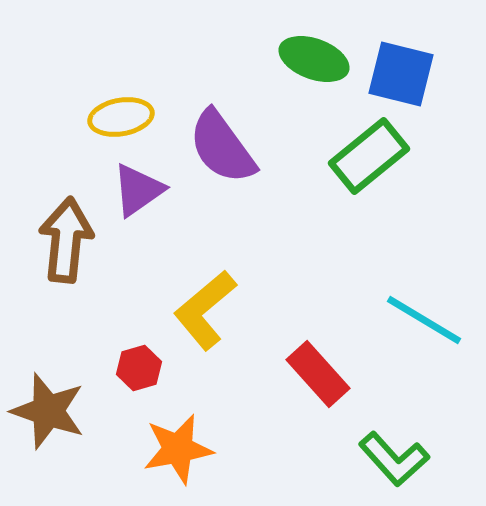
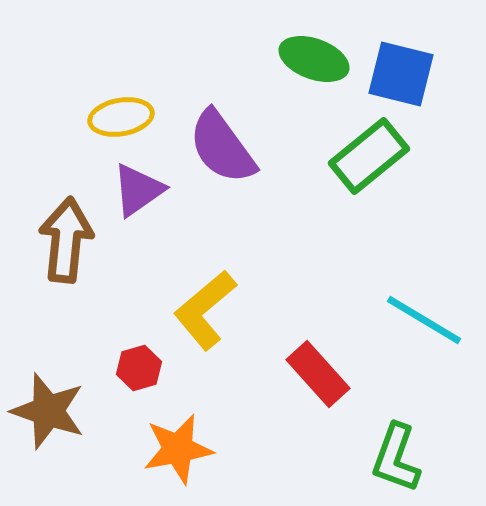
green L-shape: moved 2 px right, 1 px up; rotated 62 degrees clockwise
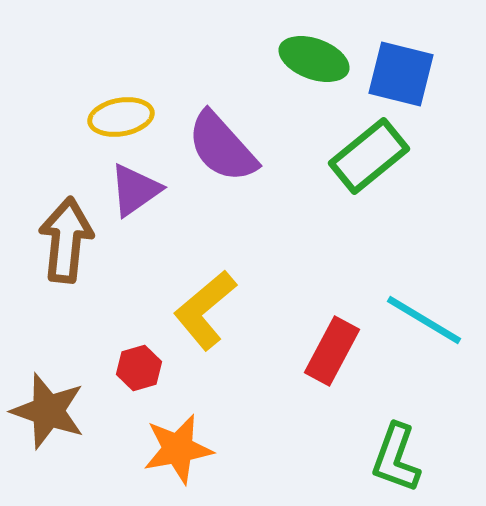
purple semicircle: rotated 6 degrees counterclockwise
purple triangle: moved 3 px left
red rectangle: moved 14 px right, 23 px up; rotated 70 degrees clockwise
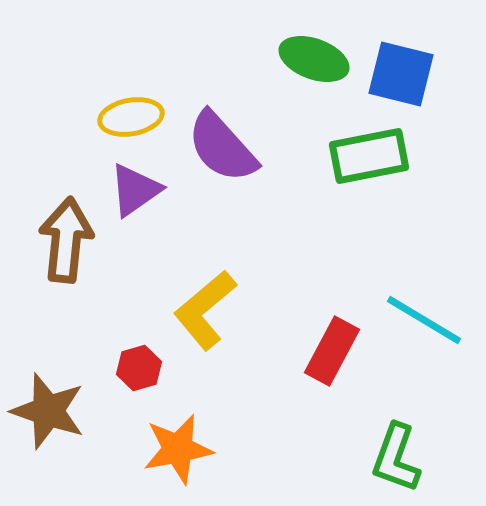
yellow ellipse: moved 10 px right
green rectangle: rotated 28 degrees clockwise
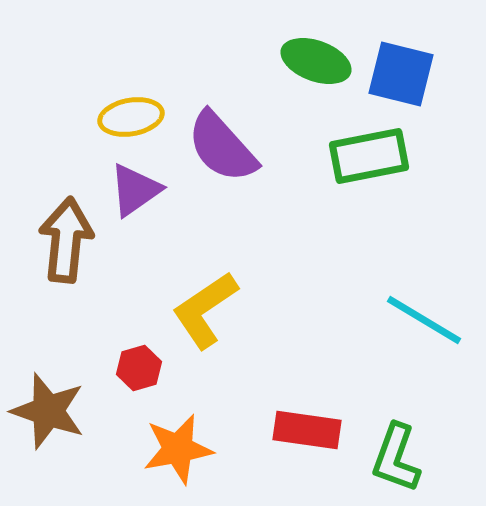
green ellipse: moved 2 px right, 2 px down
yellow L-shape: rotated 6 degrees clockwise
red rectangle: moved 25 px left, 79 px down; rotated 70 degrees clockwise
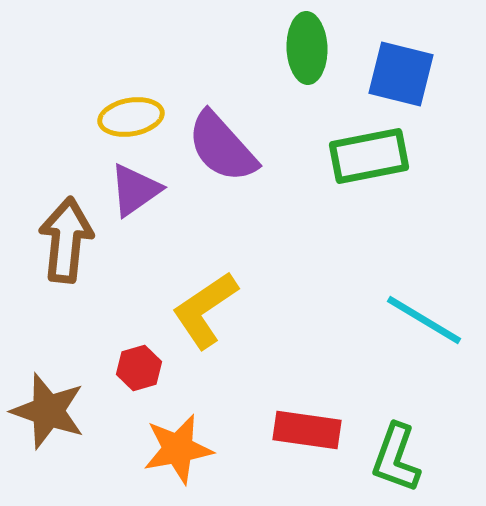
green ellipse: moved 9 px left, 13 px up; rotated 68 degrees clockwise
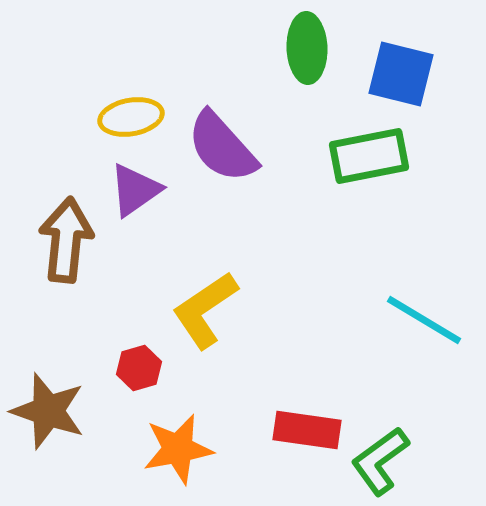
green L-shape: moved 16 px left, 3 px down; rotated 34 degrees clockwise
